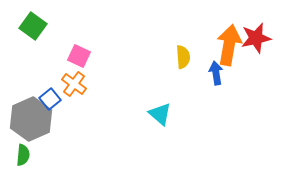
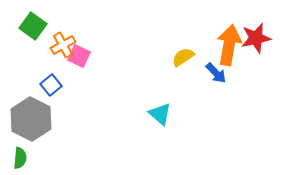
yellow semicircle: rotated 120 degrees counterclockwise
blue arrow: rotated 145 degrees clockwise
orange cross: moved 11 px left, 39 px up; rotated 25 degrees clockwise
blue square: moved 1 px right, 14 px up
gray hexagon: rotated 9 degrees counterclockwise
green semicircle: moved 3 px left, 3 px down
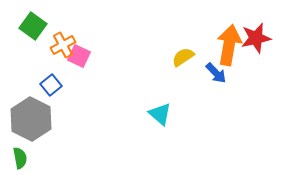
green semicircle: rotated 15 degrees counterclockwise
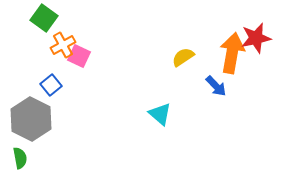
green square: moved 11 px right, 8 px up
orange arrow: moved 3 px right, 8 px down
blue arrow: moved 13 px down
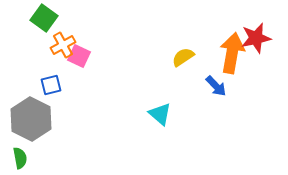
blue square: rotated 25 degrees clockwise
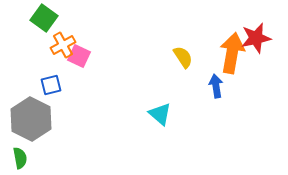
yellow semicircle: rotated 90 degrees clockwise
blue arrow: rotated 145 degrees counterclockwise
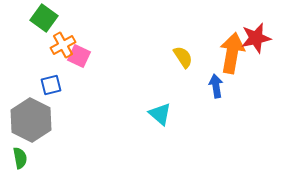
gray hexagon: moved 1 px down
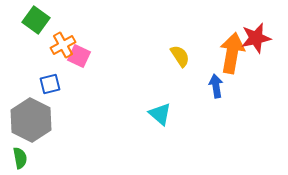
green square: moved 8 px left, 2 px down
yellow semicircle: moved 3 px left, 1 px up
blue square: moved 1 px left, 1 px up
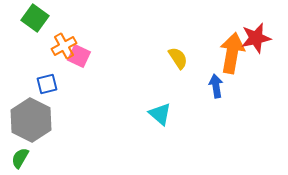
green square: moved 1 px left, 2 px up
orange cross: moved 1 px right, 1 px down
yellow semicircle: moved 2 px left, 2 px down
blue square: moved 3 px left
green semicircle: rotated 140 degrees counterclockwise
